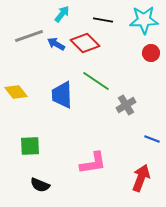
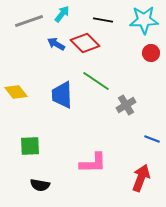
gray line: moved 15 px up
pink L-shape: rotated 8 degrees clockwise
black semicircle: rotated 12 degrees counterclockwise
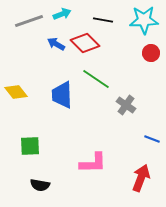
cyan arrow: rotated 30 degrees clockwise
green line: moved 2 px up
gray cross: rotated 24 degrees counterclockwise
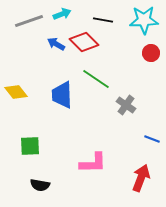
red diamond: moved 1 px left, 1 px up
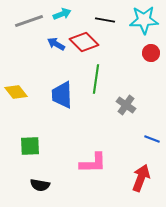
black line: moved 2 px right
green line: rotated 64 degrees clockwise
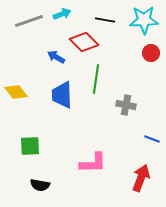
blue arrow: moved 13 px down
gray cross: rotated 24 degrees counterclockwise
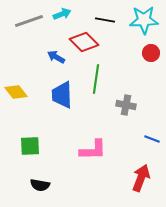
pink L-shape: moved 13 px up
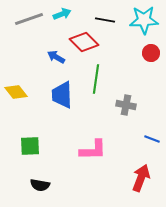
gray line: moved 2 px up
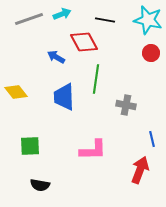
cyan star: moved 4 px right; rotated 16 degrees clockwise
red diamond: rotated 16 degrees clockwise
blue trapezoid: moved 2 px right, 2 px down
blue line: rotated 56 degrees clockwise
red arrow: moved 1 px left, 8 px up
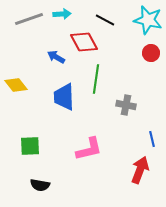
cyan arrow: rotated 18 degrees clockwise
black line: rotated 18 degrees clockwise
yellow diamond: moved 7 px up
pink L-shape: moved 4 px left, 1 px up; rotated 12 degrees counterclockwise
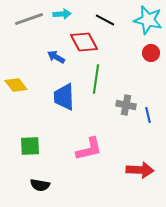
blue line: moved 4 px left, 24 px up
red arrow: rotated 72 degrees clockwise
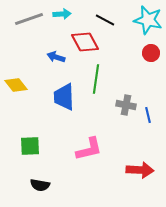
red diamond: moved 1 px right
blue arrow: rotated 12 degrees counterclockwise
